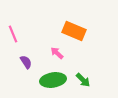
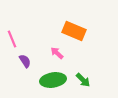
pink line: moved 1 px left, 5 px down
purple semicircle: moved 1 px left, 1 px up
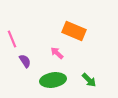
green arrow: moved 6 px right
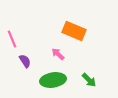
pink arrow: moved 1 px right, 1 px down
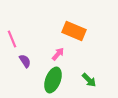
pink arrow: rotated 88 degrees clockwise
green ellipse: rotated 60 degrees counterclockwise
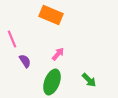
orange rectangle: moved 23 px left, 16 px up
green ellipse: moved 1 px left, 2 px down
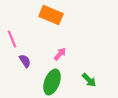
pink arrow: moved 2 px right
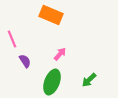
green arrow: rotated 91 degrees clockwise
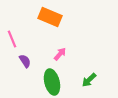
orange rectangle: moved 1 px left, 2 px down
green ellipse: rotated 35 degrees counterclockwise
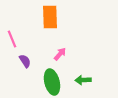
orange rectangle: rotated 65 degrees clockwise
green arrow: moved 6 px left; rotated 42 degrees clockwise
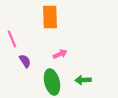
pink arrow: rotated 24 degrees clockwise
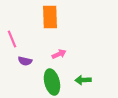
pink arrow: moved 1 px left
purple semicircle: rotated 136 degrees clockwise
